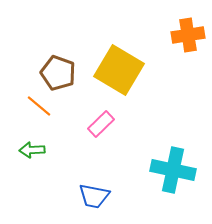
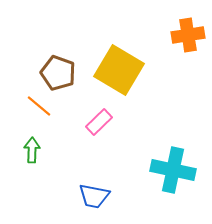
pink rectangle: moved 2 px left, 2 px up
green arrow: rotated 95 degrees clockwise
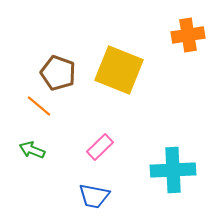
yellow square: rotated 9 degrees counterclockwise
pink rectangle: moved 1 px right, 25 px down
green arrow: rotated 70 degrees counterclockwise
cyan cross: rotated 15 degrees counterclockwise
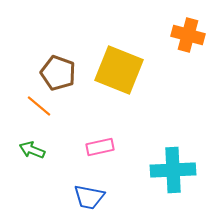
orange cross: rotated 24 degrees clockwise
pink rectangle: rotated 32 degrees clockwise
blue trapezoid: moved 5 px left, 1 px down
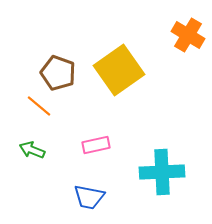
orange cross: rotated 16 degrees clockwise
yellow square: rotated 33 degrees clockwise
pink rectangle: moved 4 px left, 2 px up
cyan cross: moved 11 px left, 2 px down
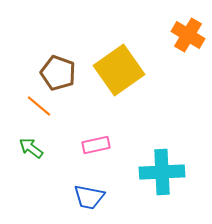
green arrow: moved 1 px left, 2 px up; rotated 15 degrees clockwise
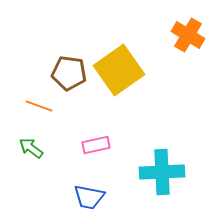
brown pentagon: moved 11 px right; rotated 12 degrees counterclockwise
orange line: rotated 20 degrees counterclockwise
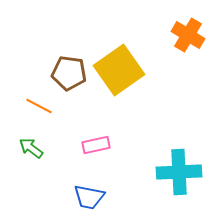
orange line: rotated 8 degrees clockwise
cyan cross: moved 17 px right
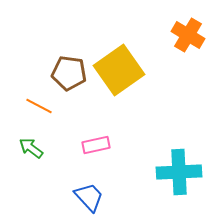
blue trapezoid: rotated 144 degrees counterclockwise
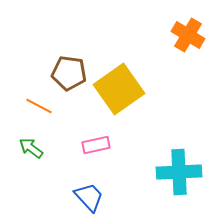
yellow square: moved 19 px down
